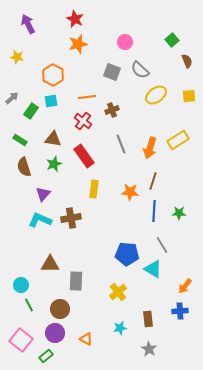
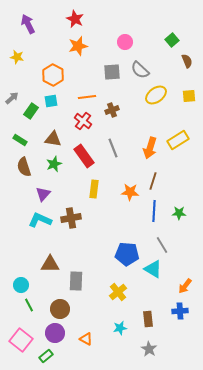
orange star at (78, 44): moved 2 px down
gray square at (112, 72): rotated 24 degrees counterclockwise
gray line at (121, 144): moved 8 px left, 4 px down
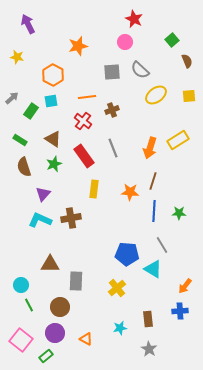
red star at (75, 19): moved 59 px right
brown triangle at (53, 139): rotated 24 degrees clockwise
yellow cross at (118, 292): moved 1 px left, 4 px up
brown circle at (60, 309): moved 2 px up
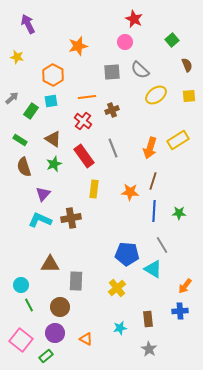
brown semicircle at (187, 61): moved 4 px down
